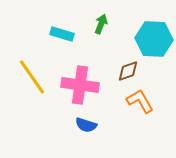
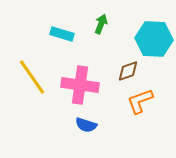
orange L-shape: rotated 80 degrees counterclockwise
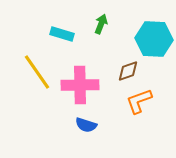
yellow line: moved 5 px right, 5 px up
pink cross: rotated 9 degrees counterclockwise
orange L-shape: moved 1 px left
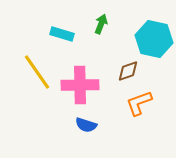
cyan hexagon: rotated 9 degrees clockwise
orange L-shape: moved 2 px down
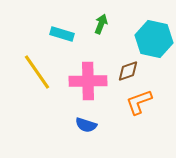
pink cross: moved 8 px right, 4 px up
orange L-shape: moved 1 px up
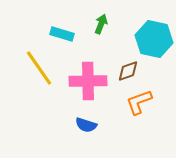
yellow line: moved 2 px right, 4 px up
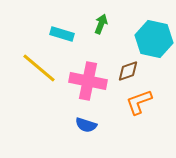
yellow line: rotated 15 degrees counterclockwise
pink cross: rotated 12 degrees clockwise
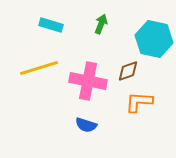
cyan rectangle: moved 11 px left, 9 px up
yellow line: rotated 57 degrees counterclockwise
orange L-shape: rotated 24 degrees clockwise
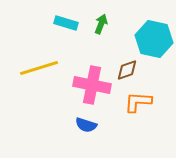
cyan rectangle: moved 15 px right, 2 px up
brown diamond: moved 1 px left, 1 px up
pink cross: moved 4 px right, 4 px down
orange L-shape: moved 1 px left
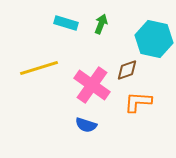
pink cross: rotated 24 degrees clockwise
